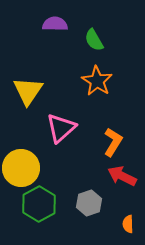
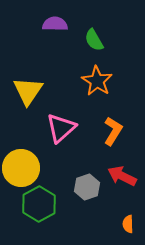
orange L-shape: moved 11 px up
gray hexagon: moved 2 px left, 16 px up
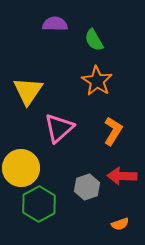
pink triangle: moved 2 px left
red arrow: rotated 24 degrees counterclockwise
orange semicircle: moved 8 px left; rotated 108 degrees counterclockwise
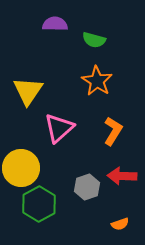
green semicircle: rotated 45 degrees counterclockwise
